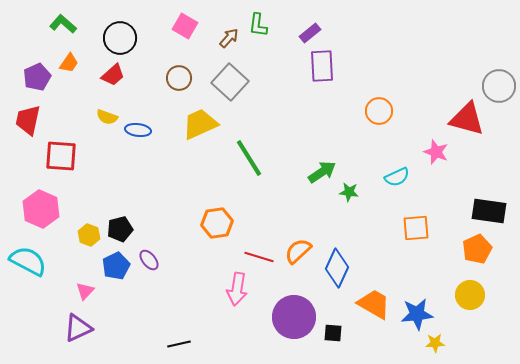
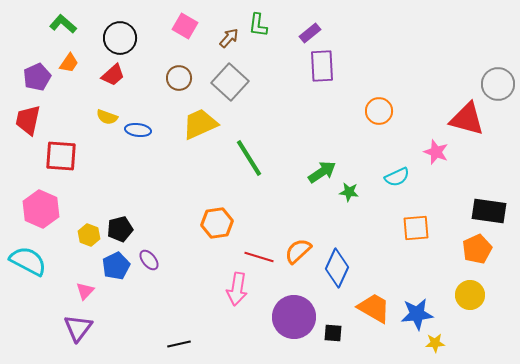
gray circle at (499, 86): moved 1 px left, 2 px up
orange trapezoid at (374, 304): moved 4 px down
purple triangle at (78, 328): rotated 28 degrees counterclockwise
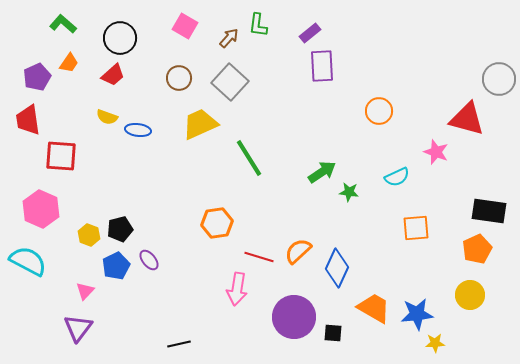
gray circle at (498, 84): moved 1 px right, 5 px up
red trapezoid at (28, 120): rotated 20 degrees counterclockwise
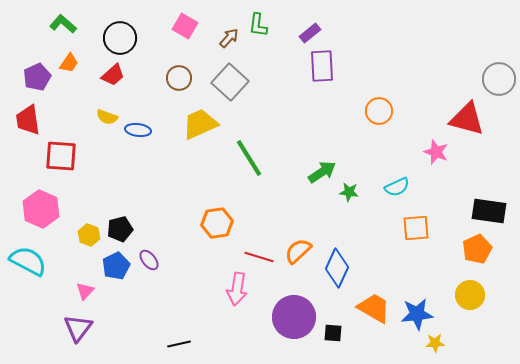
cyan semicircle at (397, 177): moved 10 px down
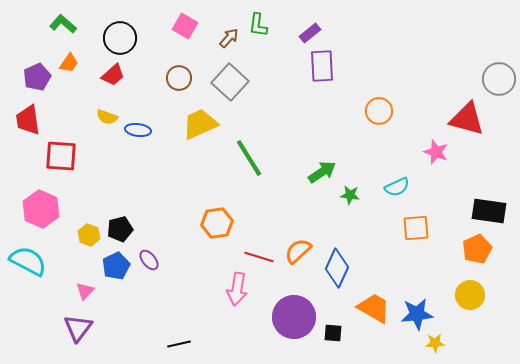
green star at (349, 192): moved 1 px right, 3 px down
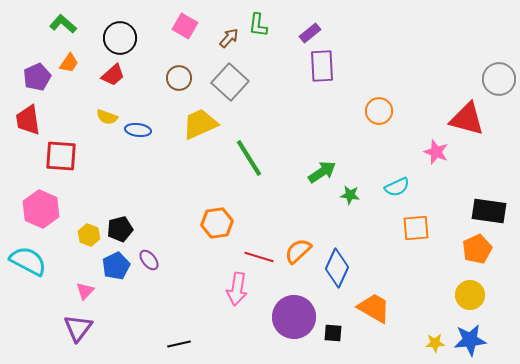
blue star at (417, 314): moved 53 px right, 26 px down
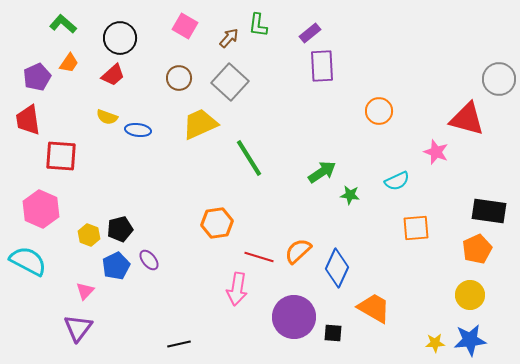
cyan semicircle at (397, 187): moved 6 px up
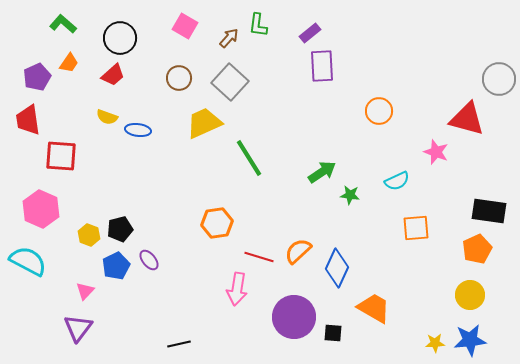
yellow trapezoid at (200, 124): moved 4 px right, 1 px up
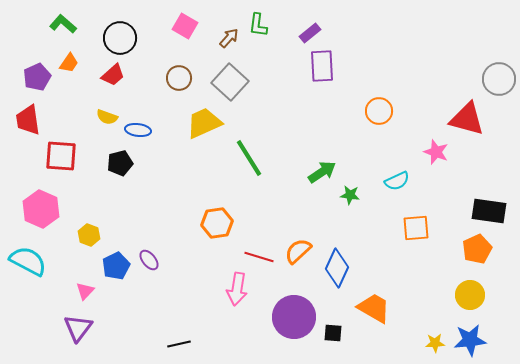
black pentagon at (120, 229): moved 66 px up
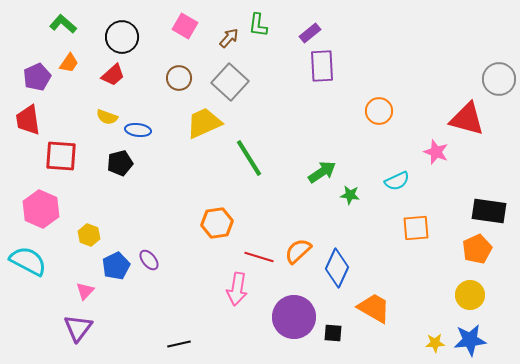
black circle at (120, 38): moved 2 px right, 1 px up
